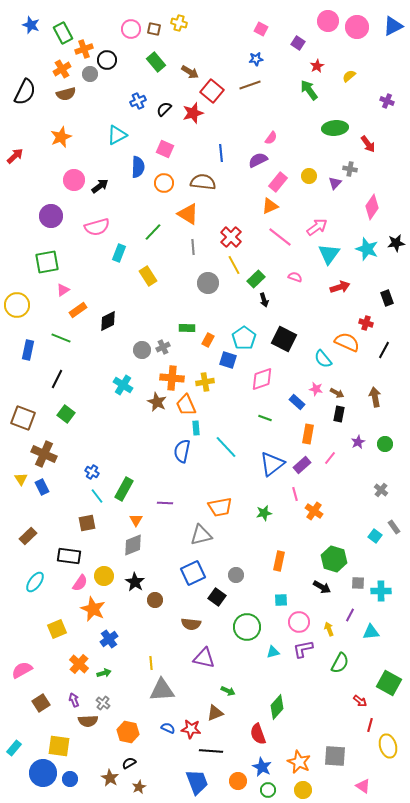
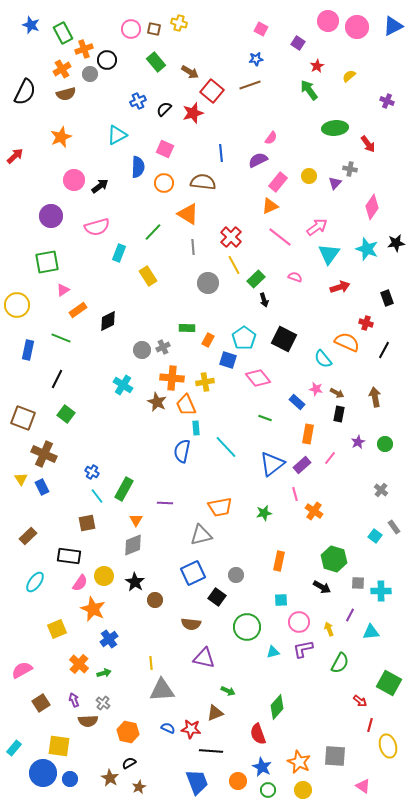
pink diamond at (262, 379): moved 4 px left, 1 px up; rotated 70 degrees clockwise
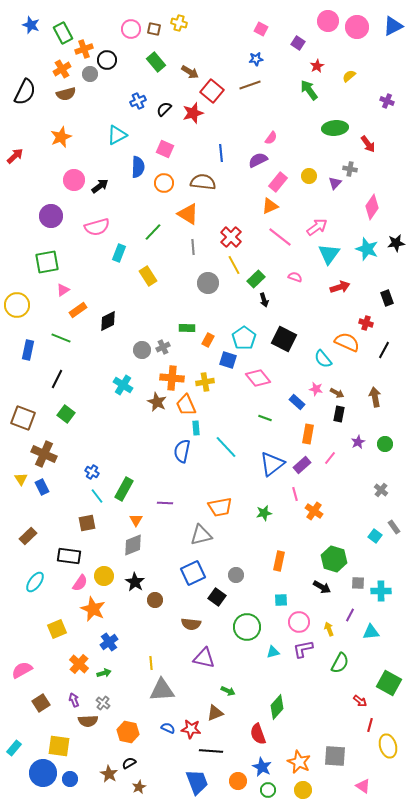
blue cross at (109, 639): moved 3 px down
brown star at (110, 778): moved 1 px left, 4 px up
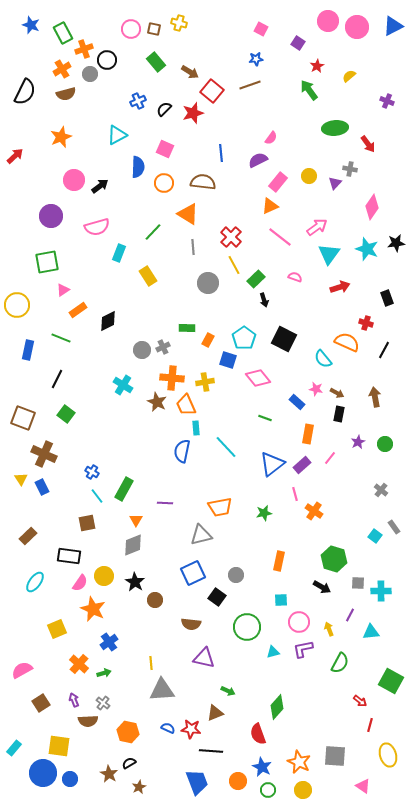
green square at (389, 683): moved 2 px right, 2 px up
yellow ellipse at (388, 746): moved 9 px down
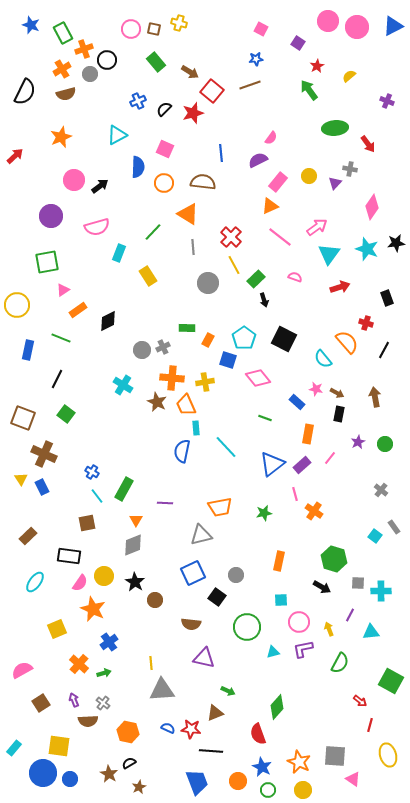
orange semicircle at (347, 342): rotated 25 degrees clockwise
pink triangle at (363, 786): moved 10 px left, 7 px up
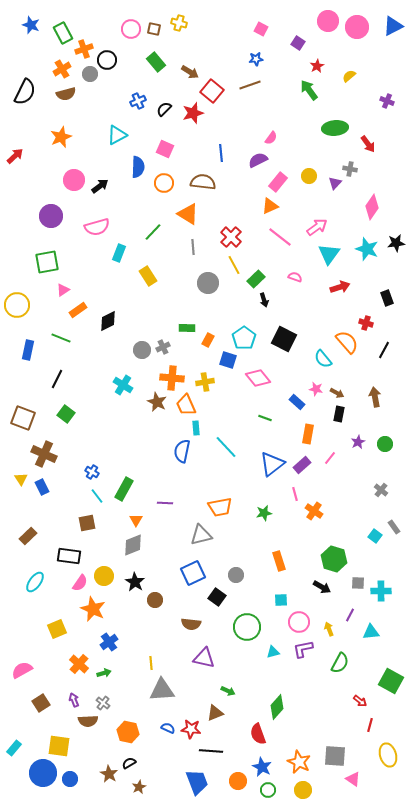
orange rectangle at (279, 561): rotated 30 degrees counterclockwise
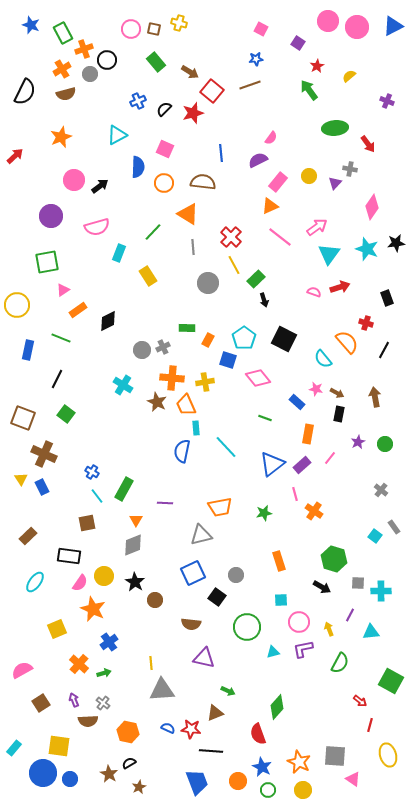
pink semicircle at (295, 277): moved 19 px right, 15 px down
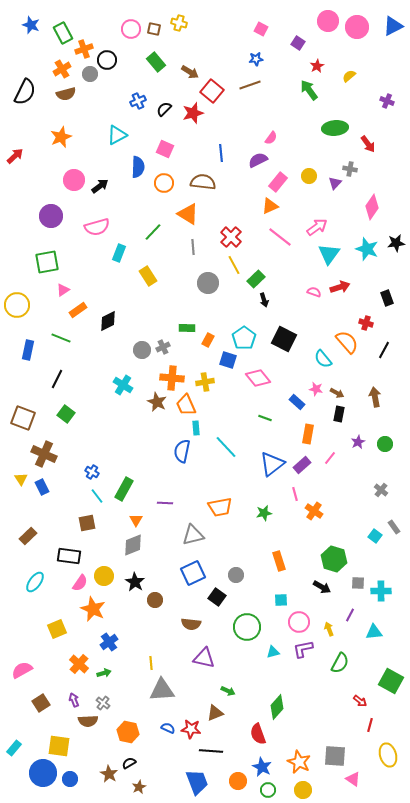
gray triangle at (201, 535): moved 8 px left
cyan triangle at (371, 632): moved 3 px right
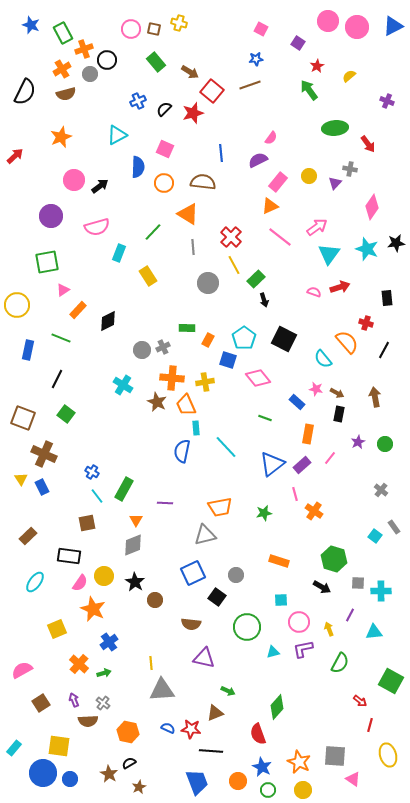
black rectangle at (387, 298): rotated 14 degrees clockwise
orange rectangle at (78, 310): rotated 12 degrees counterclockwise
gray triangle at (193, 535): moved 12 px right
orange rectangle at (279, 561): rotated 54 degrees counterclockwise
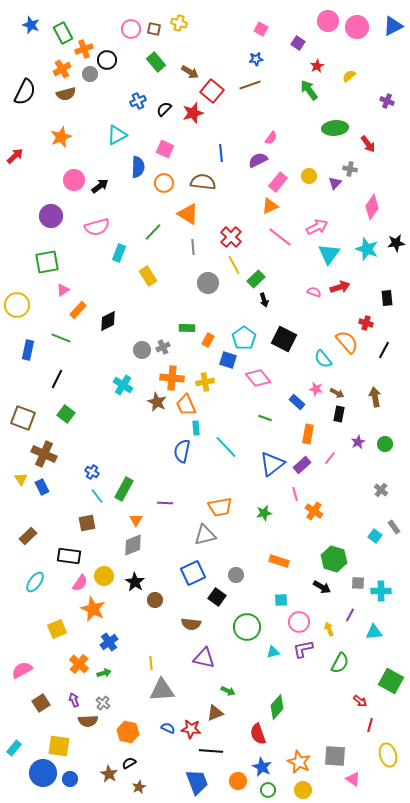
pink arrow at (317, 227): rotated 10 degrees clockwise
